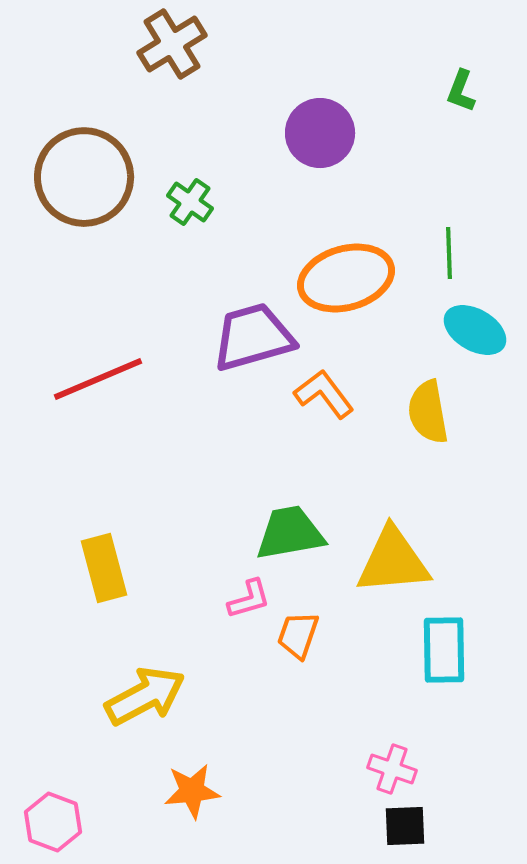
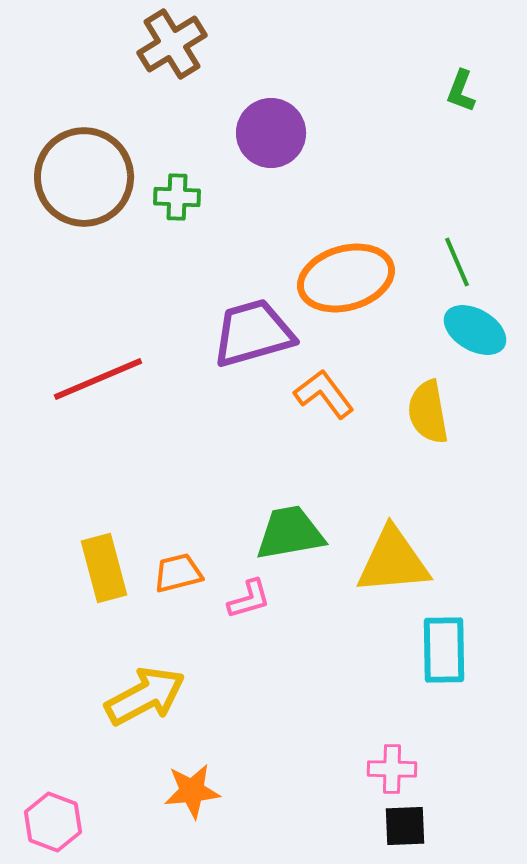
purple circle: moved 49 px left
green cross: moved 13 px left, 5 px up; rotated 33 degrees counterclockwise
green line: moved 8 px right, 9 px down; rotated 21 degrees counterclockwise
purple trapezoid: moved 4 px up
orange trapezoid: moved 120 px left, 62 px up; rotated 57 degrees clockwise
pink cross: rotated 18 degrees counterclockwise
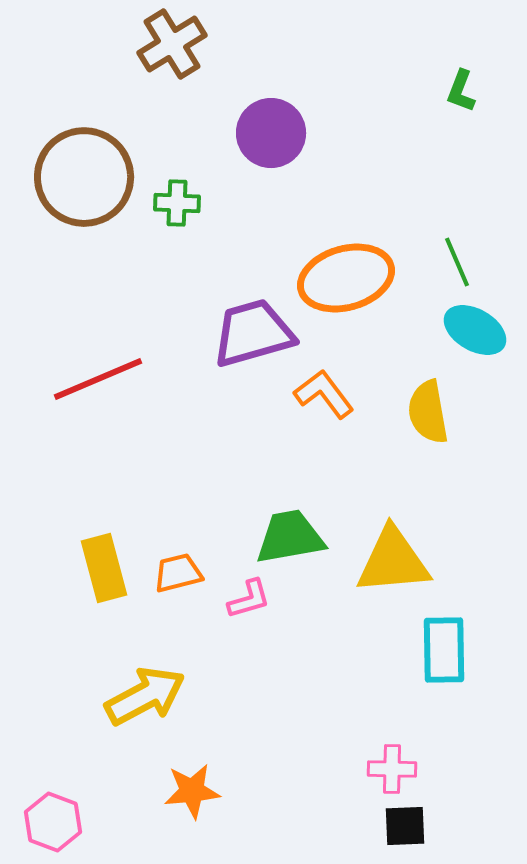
green cross: moved 6 px down
green trapezoid: moved 4 px down
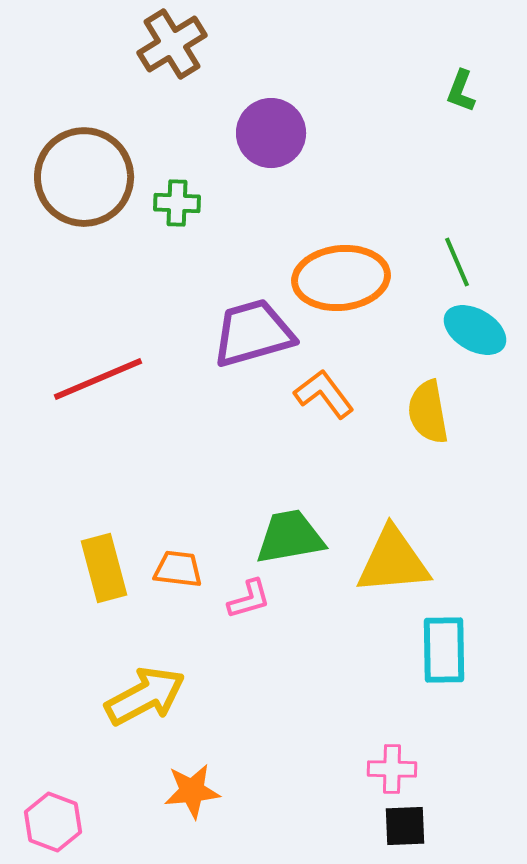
orange ellipse: moved 5 px left; rotated 10 degrees clockwise
orange trapezoid: moved 4 px up; rotated 21 degrees clockwise
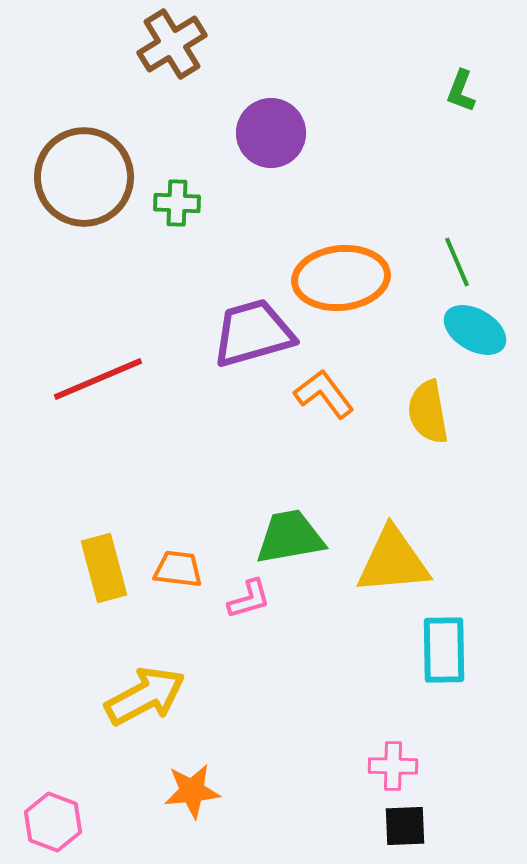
pink cross: moved 1 px right, 3 px up
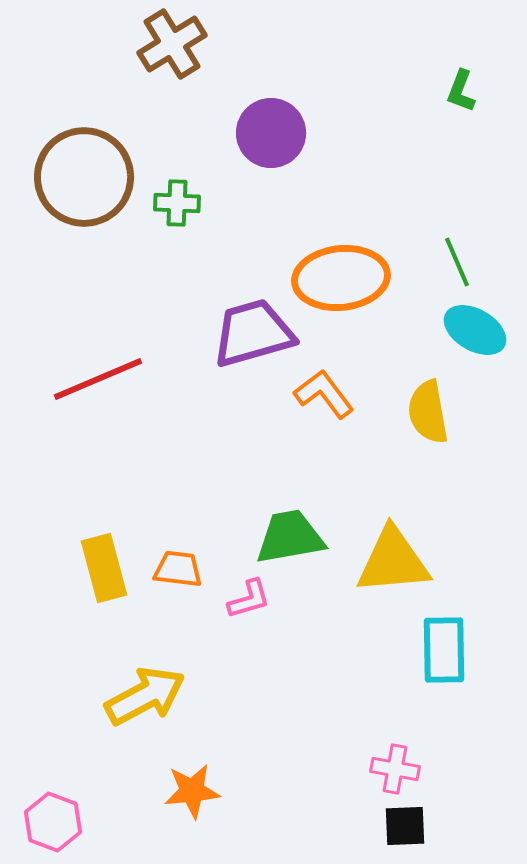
pink cross: moved 2 px right, 3 px down; rotated 9 degrees clockwise
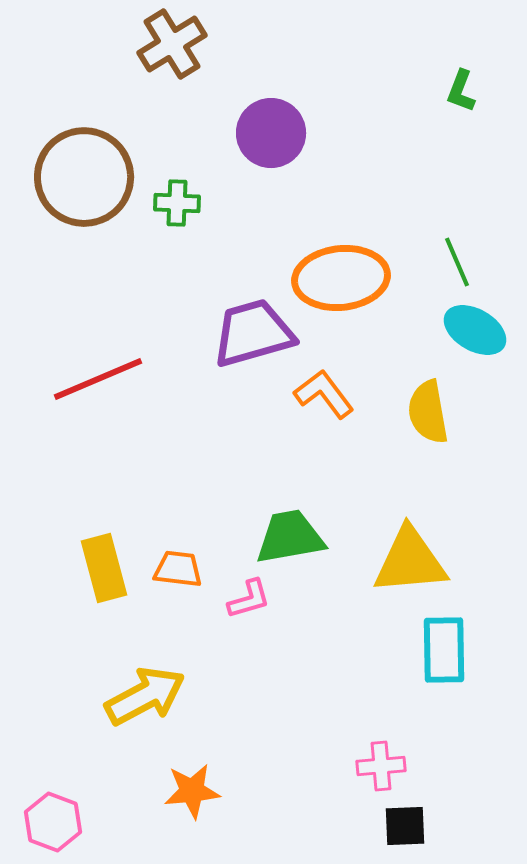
yellow triangle: moved 17 px right
pink cross: moved 14 px left, 3 px up; rotated 15 degrees counterclockwise
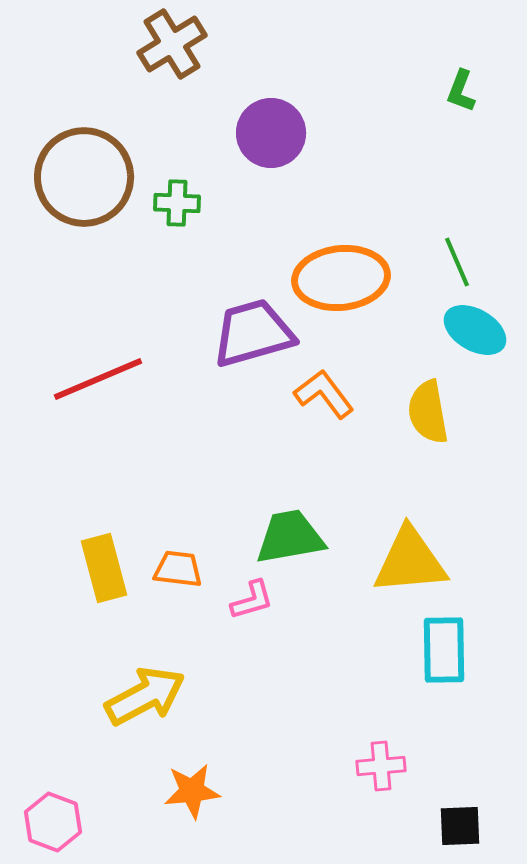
pink L-shape: moved 3 px right, 1 px down
black square: moved 55 px right
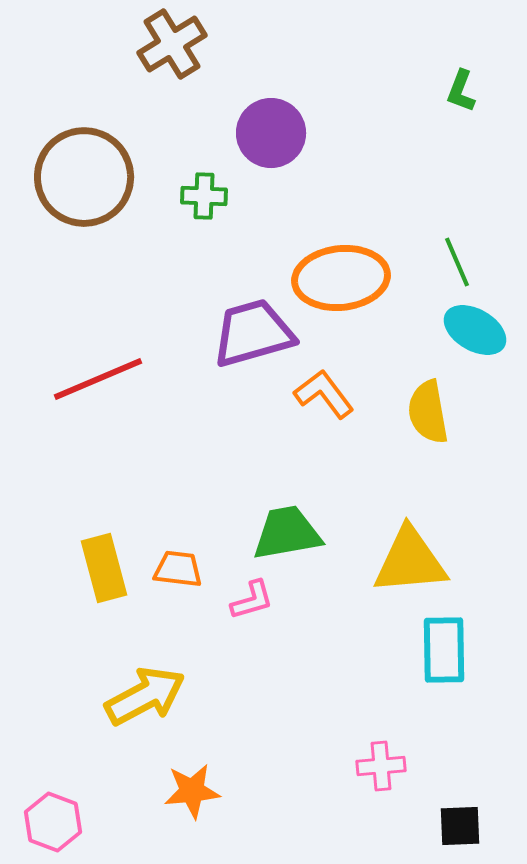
green cross: moved 27 px right, 7 px up
green trapezoid: moved 3 px left, 4 px up
